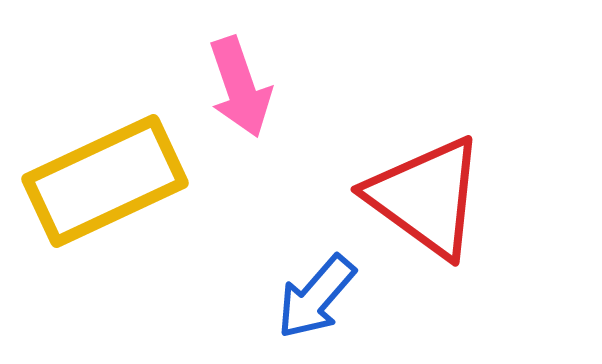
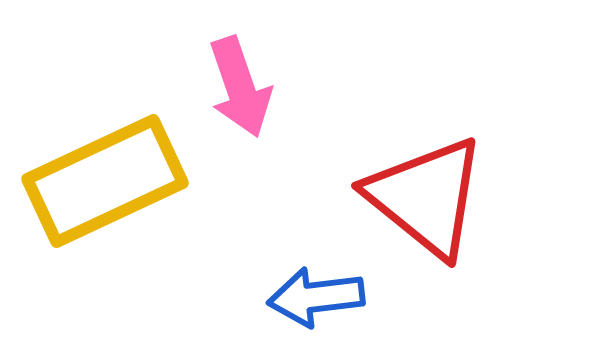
red triangle: rotated 3 degrees clockwise
blue arrow: rotated 42 degrees clockwise
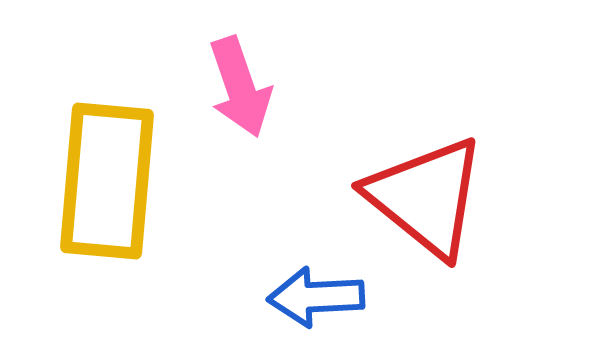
yellow rectangle: moved 2 px right; rotated 60 degrees counterclockwise
blue arrow: rotated 4 degrees clockwise
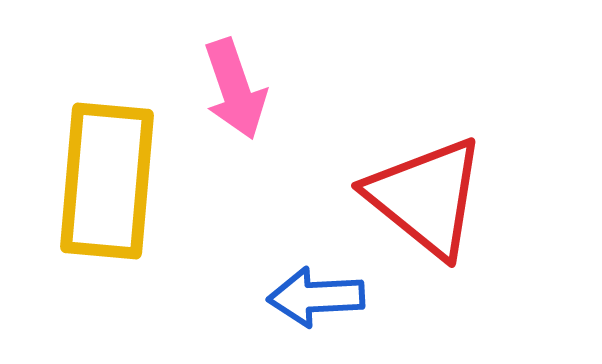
pink arrow: moved 5 px left, 2 px down
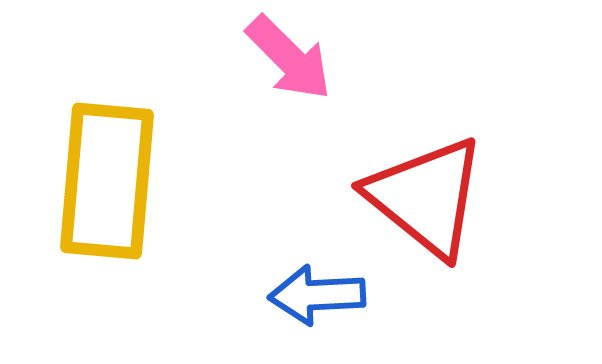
pink arrow: moved 54 px right, 31 px up; rotated 26 degrees counterclockwise
blue arrow: moved 1 px right, 2 px up
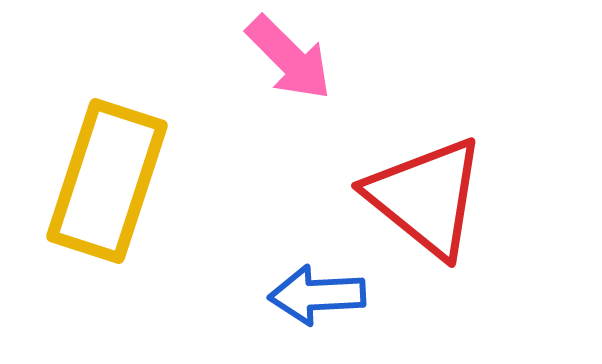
yellow rectangle: rotated 13 degrees clockwise
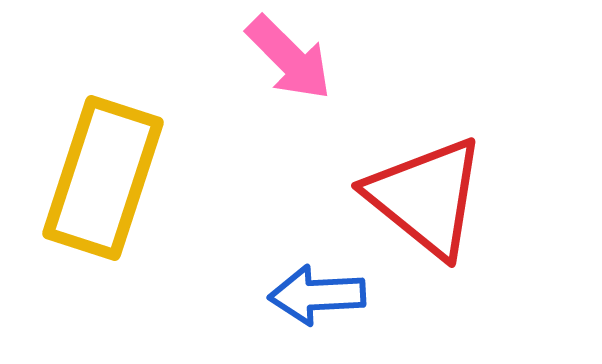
yellow rectangle: moved 4 px left, 3 px up
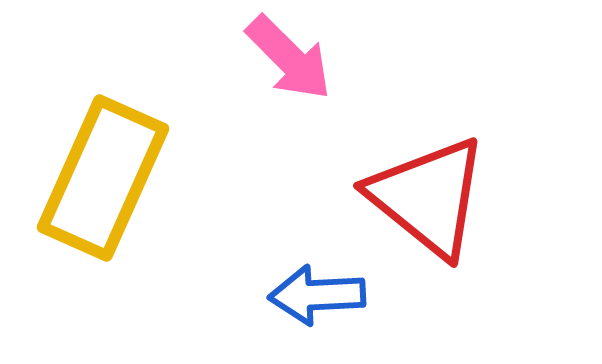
yellow rectangle: rotated 6 degrees clockwise
red triangle: moved 2 px right
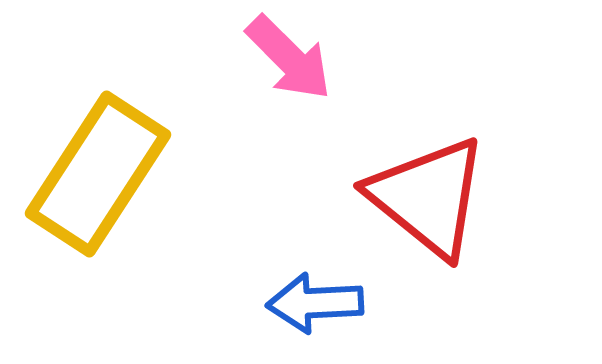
yellow rectangle: moved 5 px left, 4 px up; rotated 9 degrees clockwise
blue arrow: moved 2 px left, 8 px down
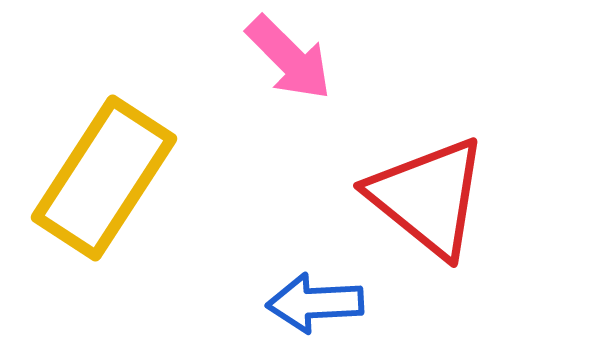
yellow rectangle: moved 6 px right, 4 px down
